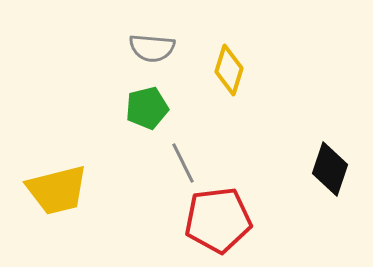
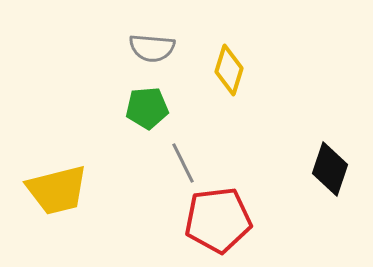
green pentagon: rotated 9 degrees clockwise
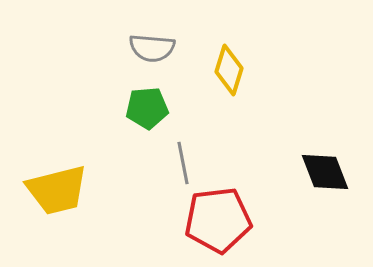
gray line: rotated 15 degrees clockwise
black diamond: moved 5 px left, 3 px down; rotated 40 degrees counterclockwise
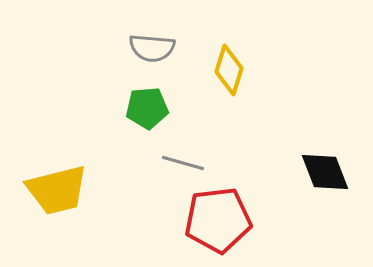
gray line: rotated 63 degrees counterclockwise
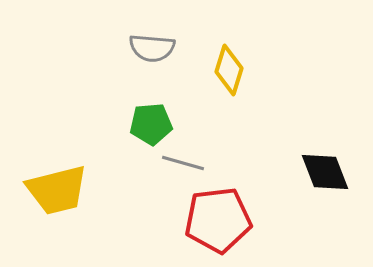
green pentagon: moved 4 px right, 16 px down
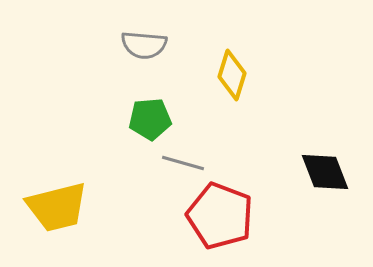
gray semicircle: moved 8 px left, 3 px up
yellow diamond: moved 3 px right, 5 px down
green pentagon: moved 1 px left, 5 px up
yellow trapezoid: moved 17 px down
red pentagon: moved 2 px right, 4 px up; rotated 28 degrees clockwise
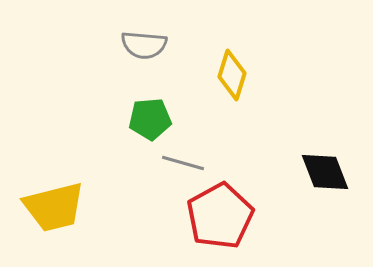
yellow trapezoid: moved 3 px left
red pentagon: rotated 22 degrees clockwise
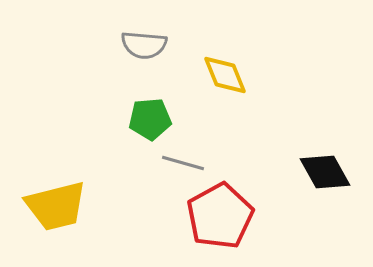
yellow diamond: moved 7 px left; rotated 39 degrees counterclockwise
black diamond: rotated 8 degrees counterclockwise
yellow trapezoid: moved 2 px right, 1 px up
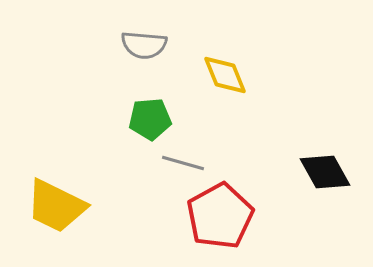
yellow trapezoid: rotated 40 degrees clockwise
